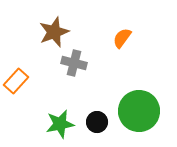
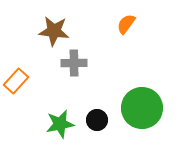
brown star: moved 1 px up; rotated 28 degrees clockwise
orange semicircle: moved 4 px right, 14 px up
gray cross: rotated 15 degrees counterclockwise
green circle: moved 3 px right, 3 px up
black circle: moved 2 px up
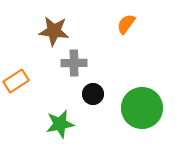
orange rectangle: rotated 15 degrees clockwise
black circle: moved 4 px left, 26 px up
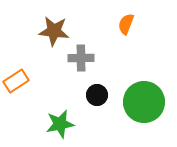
orange semicircle: rotated 15 degrees counterclockwise
gray cross: moved 7 px right, 5 px up
black circle: moved 4 px right, 1 px down
green circle: moved 2 px right, 6 px up
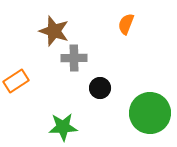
brown star: rotated 12 degrees clockwise
gray cross: moved 7 px left
black circle: moved 3 px right, 7 px up
green circle: moved 6 px right, 11 px down
green star: moved 3 px right, 3 px down; rotated 8 degrees clockwise
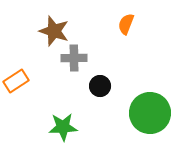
black circle: moved 2 px up
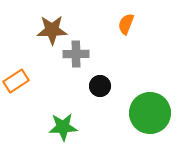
brown star: moved 2 px left, 1 px up; rotated 20 degrees counterclockwise
gray cross: moved 2 px right, 4 px up
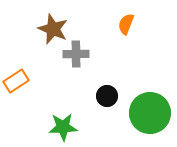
brown star: moved 1 px right, 1 px up; rotated 24 degrees clockwise
black circle: moved 7 px right, 10 px down
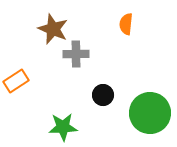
orange semicircle: rotated 15 degrees counterclockwise
black circle: moved 4 px left, 1 px up
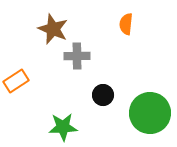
gray cross: moved 1 px right, 2 px down
